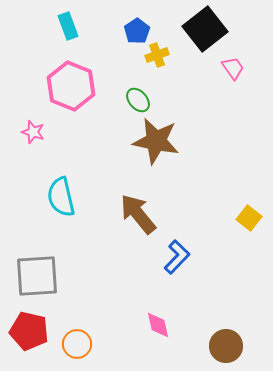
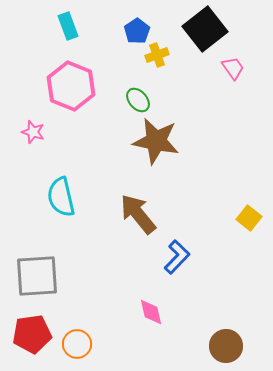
pink diamond: moved 7 px left, 13 px up
red pentagon: moved 3 px right, 3 px down; rotated 21 degrees counterclockwise
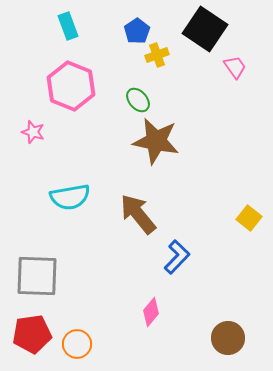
black square: rotated 18 degrees counterclockwise
pink trapezoid: moved 2 px right, 1 px up
cyan semicircle: moved 9 px right; rotated 87 degrees counterclockwise
gray square: rotated 6 degrees clockwise
pink diamond: rotated 52 degrees clockwise
brown circle: moved 2 px right, 8 px up
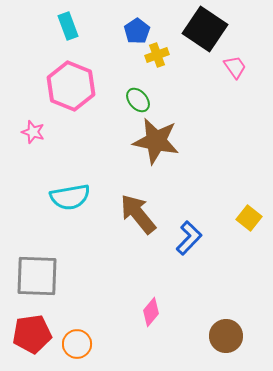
blue L-shape: moved 12 px right, 19 px up
brown circle: moved 2 px left, 2 px up
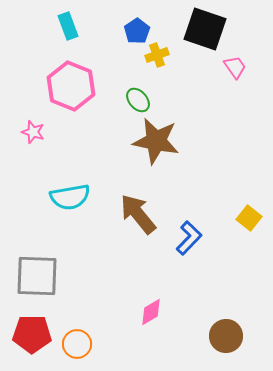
black square: rotated 15 degrees counterclockwise
pink diamond: rotated 20 degrees clockwise
red pentagon: rotated 9 degrees clockwise
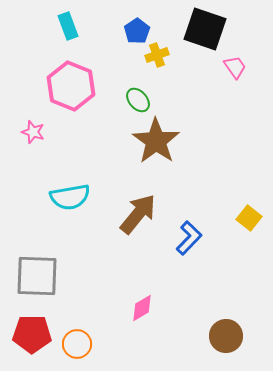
brown star: rotated 24 degrees clockwise
brown arrow: rotated 78 degrees clockwise
pink diamond: moved 9 px left, 4 px up
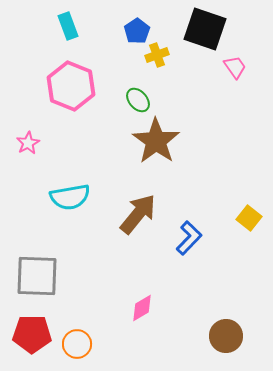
pink star: moved 5 px left, 11 px down; rotated 25 degrees clockwise
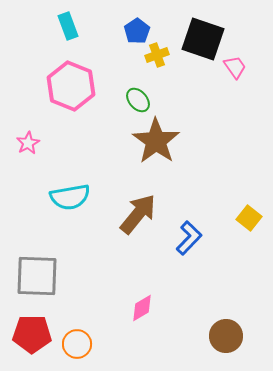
black square: moved 2 px left, 10 px down
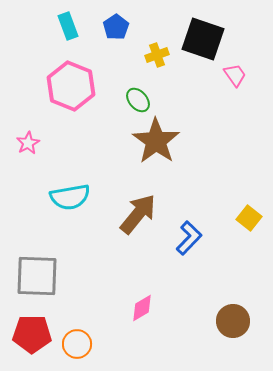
blue pentagon: moved 21 px left, 4 px up
pink trapezoid: moved 8 px down
brown circle: moved 7 px right, 15 px up
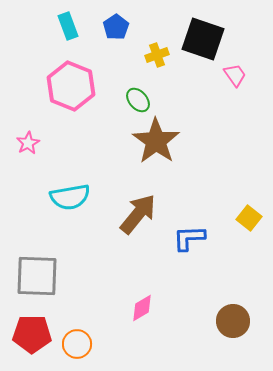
blue L-shape: rotated 136 degrees counterclockwise
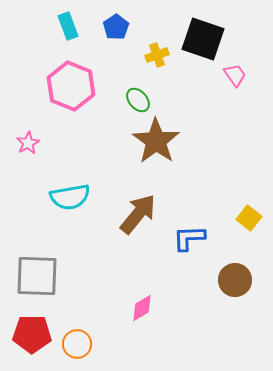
brown circle: moved 2 px right, 41 px up
